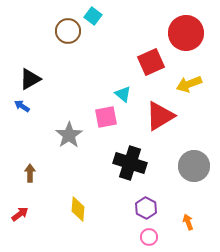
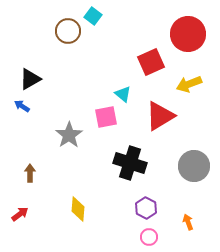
red circle: moved 2 px right, 1 px down
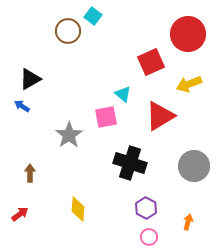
orange arrow: rotated 35 degrees clockwise
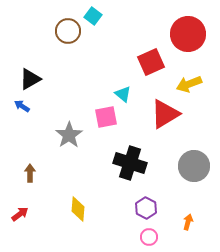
red triangle: moved 5 px right, 2 px up
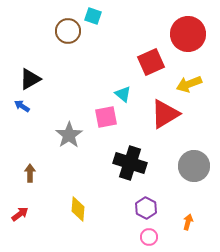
cyan square: rotated 18 degrees counterclockwise
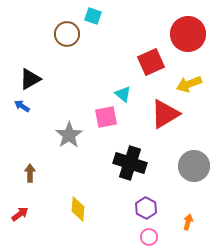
brown circle: moved 1 px left, 3 px down
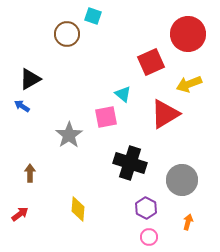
gray circle: moved 12 px left, 14 px down
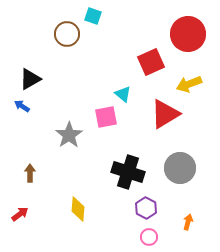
black cross: moved 2 px left, 9 px down
gray circle: moved 2 px left, 12 px up
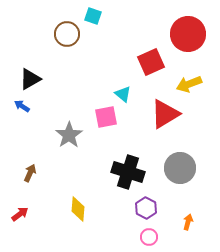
brown arrow: rotated 24 degrees clockwise
